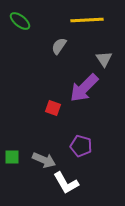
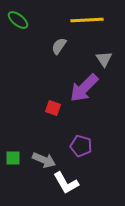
green ellipse: moved 2 px left, 1 px up
green square: moved 1 px right, 1 px down
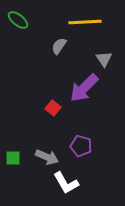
yellow line: moved 2 px left, 2 px down
red square: rotated 21 degrees clockwise
gray arrow: moved 3 px right, 3 px up
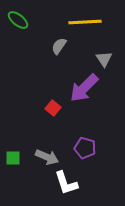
purple pentagon: moved 4 px right, 2 px down
white L-shape: rotated 12 degrees clockwise
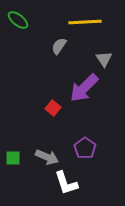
purple pentagon: rotated 20 degrees clockwise
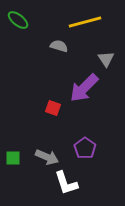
yellow line: rotated 12 degrees counterclockwise
gray semicircle: rotated 72 degrees clockwise
gray triangle: moved 2 px right
red square: rotated 21 degrees counterclockwise
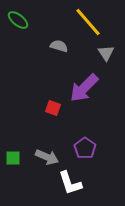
yellow line: moved 3 px right; rotated 64 degrees clockwise
gray triangle: moved 6 px up
white L-shape: moved 4 px right
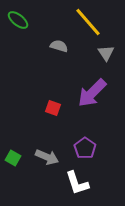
purple arrow: moved 8 px right, 5 px down
green square: rotated 28 degrees clockwise
white L-shape: moved 7 px right
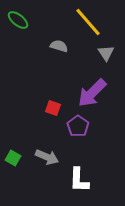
purple pentagon: moved 7 px left, 22 px up
white L-shape: moved 2 px right, 3 px up; rotated 20 degrees clockwise
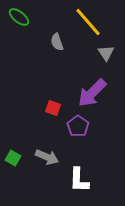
green ellipse: moved 1 px right, 3 px up
gray semicircle: moved 2 px left, 4 px up; rotated 126 degrees counterclockwise
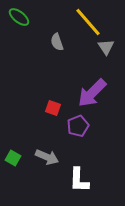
gray triangle: moved 6 px up
purple pentagon: rotated 15 degrees clockwise
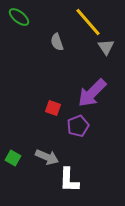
white L-shape: moved 10 px left
